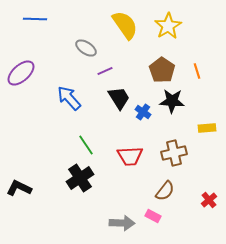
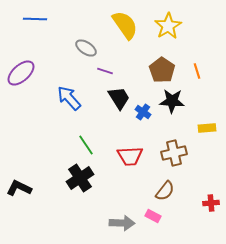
purple line: rotated 42 degrees clockwise
red cross: moved 2 px right, 3 px down; rotated 35 degrees clockwise
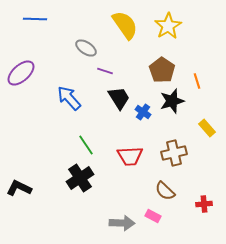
orange line: moved 10 px down
black star: rotated 20 degrees counterclockwise
yellow rectangle: rotated 54 degrees clockwise
brown semicircle: rotated 95 degrees clockwise
red cross: moved 7 px left, 1 px down
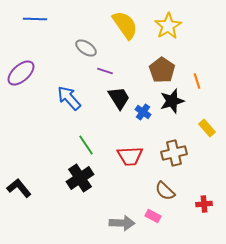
black L-shape: rotated 25 degrees clockwise
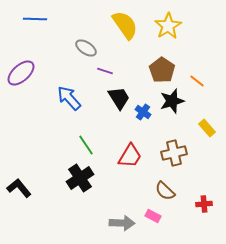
orange line: rotated 35 degrees counterclockwise
red trapezoid: rotated 56 degrees counterclockwise
